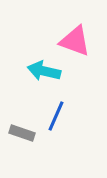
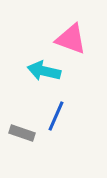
pink triangle: moved 4 px left, 2 px up
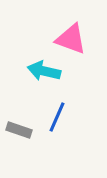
blue line: moved 1 px right, 1 px down
gray rectangle: moved 3 px left, 3 px up
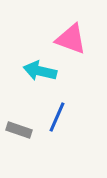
cyan arrow: moved 4 px left
